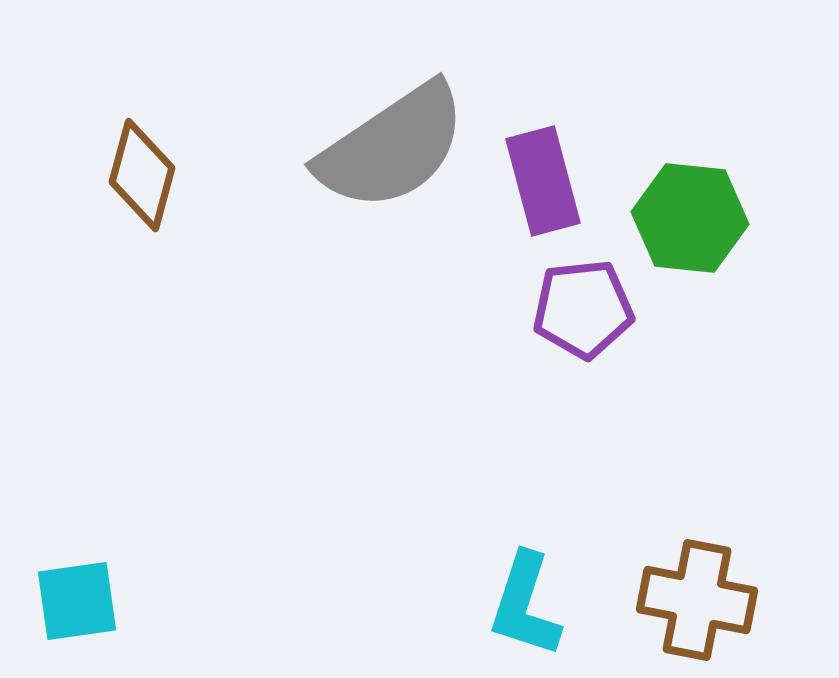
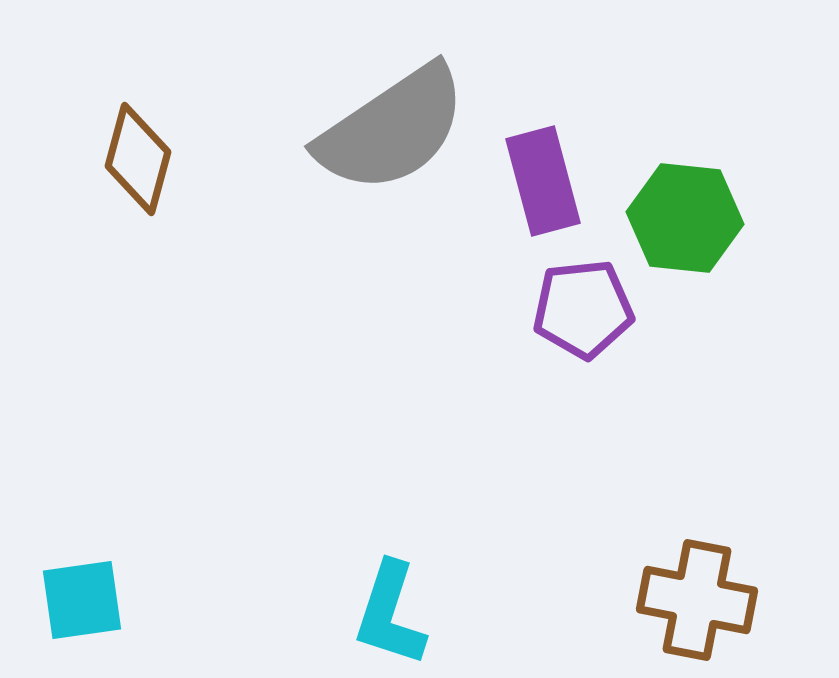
gray semicircle: moved 18 px up
brown diamond: moved 4 px left, 16 px up
green hexagon: moved 5 px left
cyan square: moved 5 px right, 1 px up
cyan L-shape: moved 135 px left, 9 px down
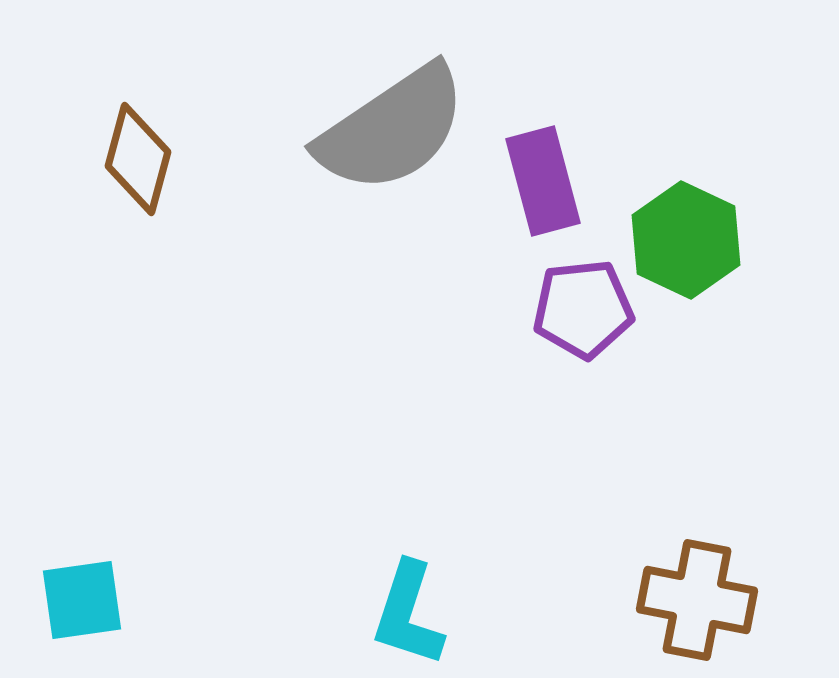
green hexagon: moved 1 px right, 22 px down; rotated 19 degrees clockwise
cyan L-shape: moved 18 px right
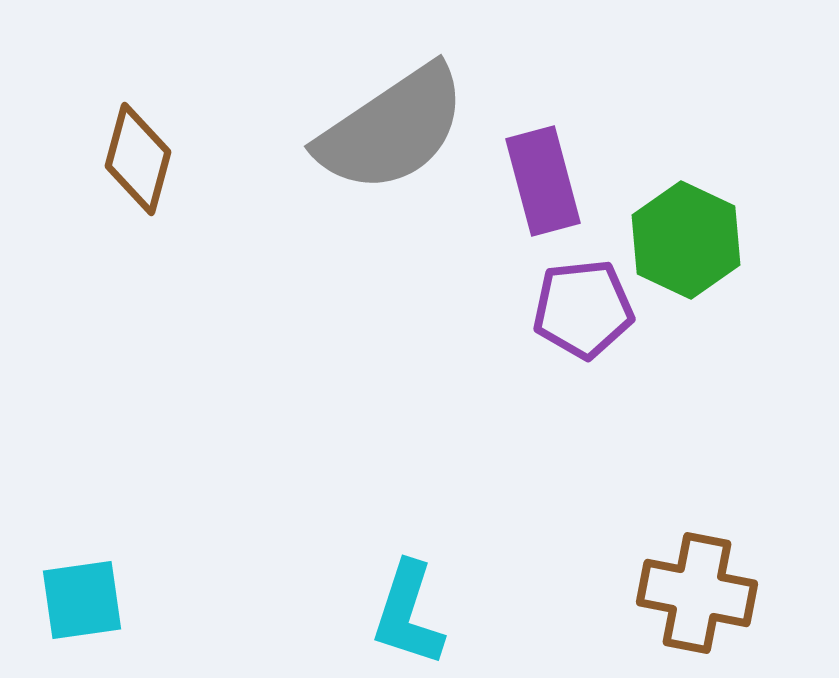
brown cross: moved 7 px up
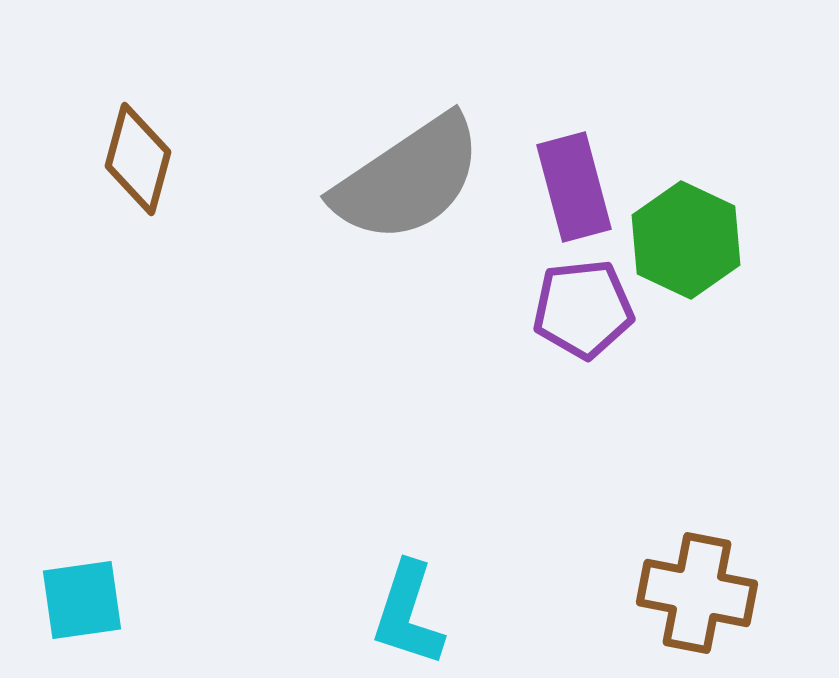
gray semicircle: moved 16 px right, 50 px down
purple rectangle: moved 31 px right, 6 px down
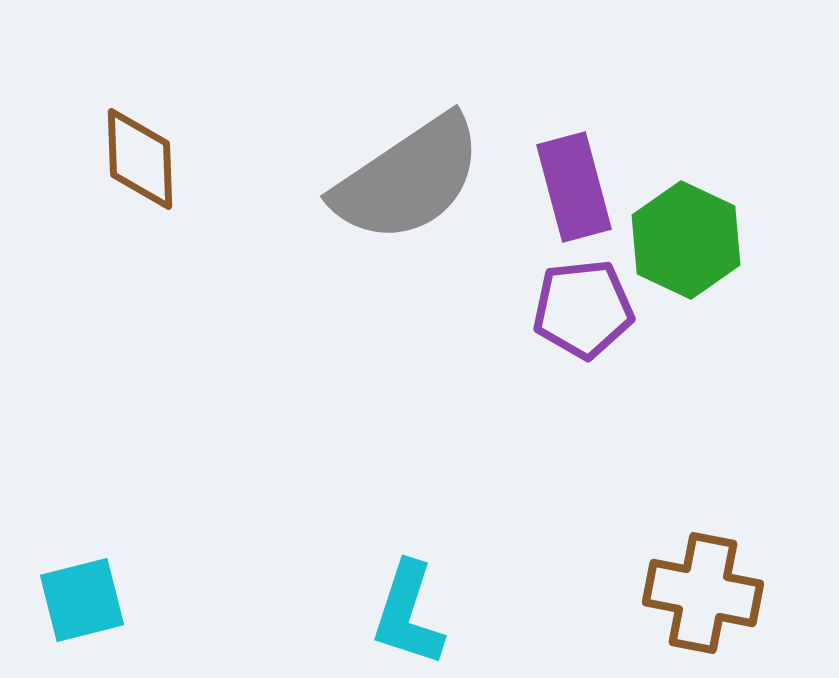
brown diamond: moved 2 px right; rotated 17 degrees counterclockwise
brown cross: moved 6 px right
cyan square: rotated 6 degrees counterclockwise
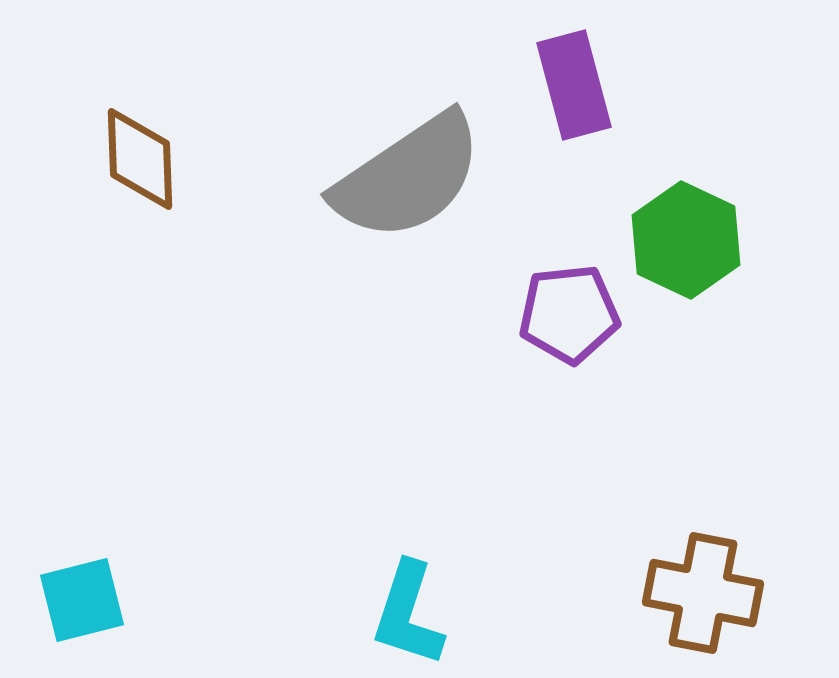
gray semicircle: moved 2 px up
purple rectangle: moved 102 px up
purple pentagon: moved 14 px left, 5 px down
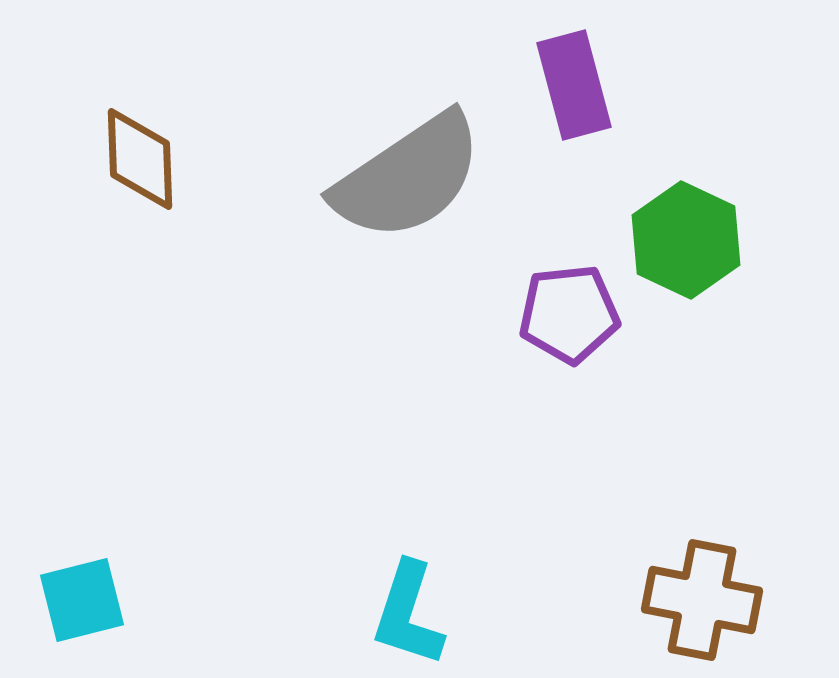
brown cross: moved 1 px left, 7 px down
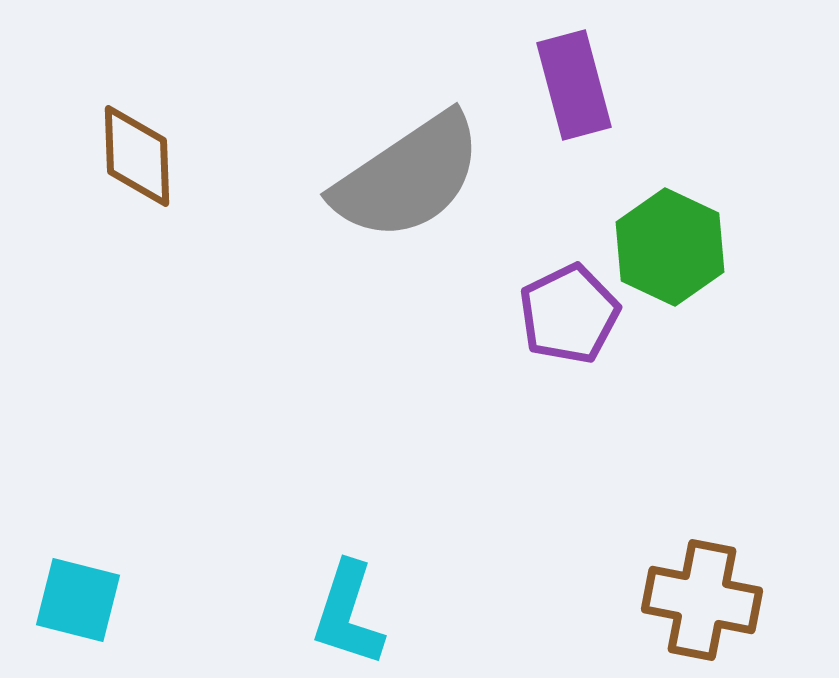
brown diamond: moved 3 px left, 3 px up
green hexagon: moved 16 px left, 7 px down
purple pentagon: rotated 20 degrees counterclockwise
cyan square: moved 4 px left; rotated 28 degrees clockwise
cyan L-shape: moved 60 px left
